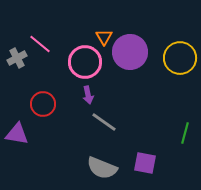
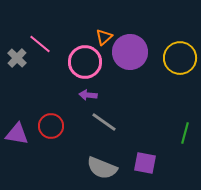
orange triangle: rotated 18 degrees clockwise
gray cross: rotated 18 degrees counterclockwise
purple arrow: rotated 108 degrees clockwise
red circle: moved 8 px right, 22 px down
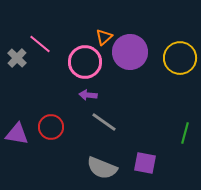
red circle: moved 1 px down
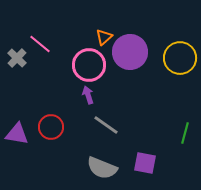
pink circle: moved 4 px right, 3 px down
purple arrow: rotated 66 degrees clockwise
gray line: moved 2 px right, 3 px down
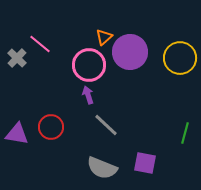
gray line: rotated 8 degrees clockwise
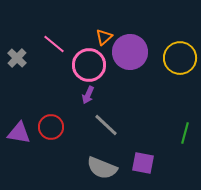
pink line: moved 14 px right
purple arrow: rotated 138 degrees counterclockwise
purple triangle: moved 2 px right, 1 px up
purple square: moved 2 px left
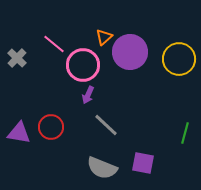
yellow circle: moved 1 px left, 1 px down
pink circle: moved 6 px left
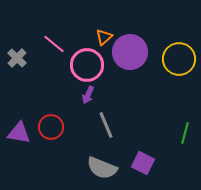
pink circle: moved 4 px right
gray line: rotated 24 degrees clockwise
purple square: rotated 15 degrees clockwise
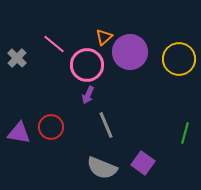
purple square: rotated 10 degrees clockwise
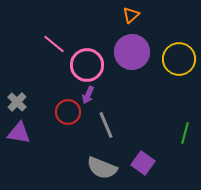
orange triangle: moved 27 px right, 22 px up
purple circle: moved 2 px right
gray cross: moved 44 px down
red circle: moved 17 px right, 15 px up
